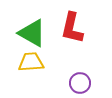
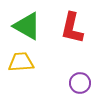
green triangle: moved 5 px left, 7 px up
yellow trapezoid: moved 10 px left
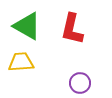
red L-shape: moved 1 px down
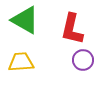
green triangle: moved 2 px left, 6 px up
purple circle: moved 3 px right, 23 px up
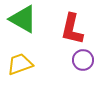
green triangle: moved 2 px left, 1 px up
yellow trapezoid: moved 1 px left, 2 px down; rotated 16 degrees counterclockwise
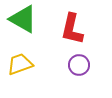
purple circle: moved 4 px left, 5 px down
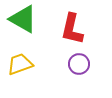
purple circle: moved 1 px up
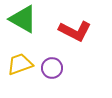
red L-shape: moved 3 px right, 2 px down; rotated 76 degrees counterclockwise
purple circle: moved 27 px left, 4 px down
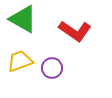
red L-shape: rotated 8 degrees clockwise
yellow trapezoid: moved 3 px up
